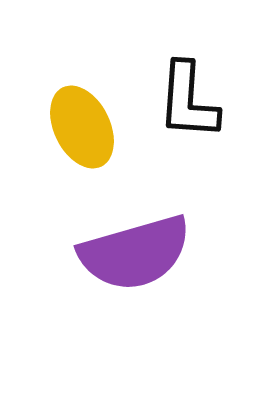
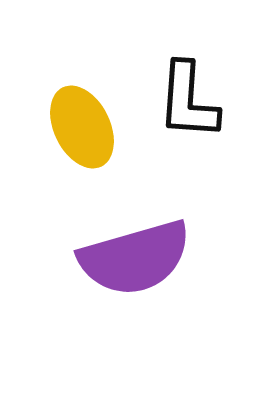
purple semicircle: moved 5 px down
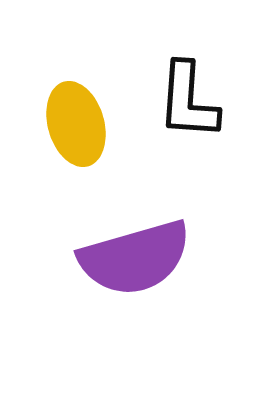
yellow ellipse: moved 6 px left, 3 px up; rotated 10 degrees clockwise
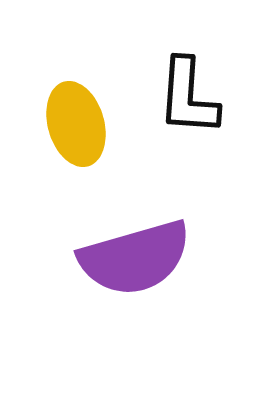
black L-shape: moved 4 px up
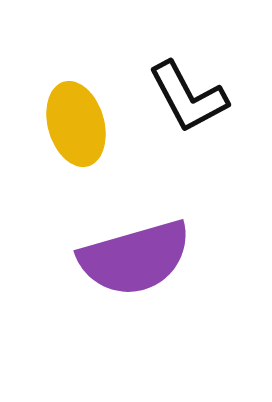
black L-shape: rotated 32 degrees counterclockwise
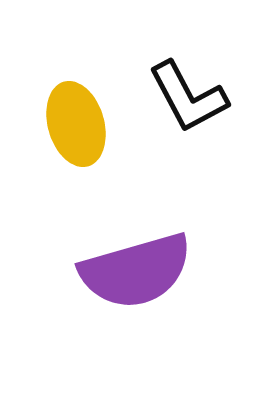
purple semicircle: moved 1 px right, 13 px down
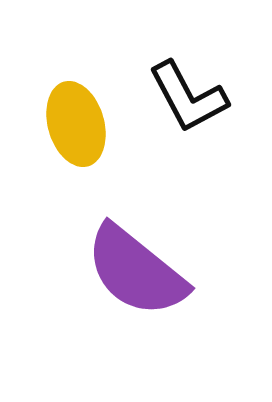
purple semicircle: rotated 55 degrees clockwise
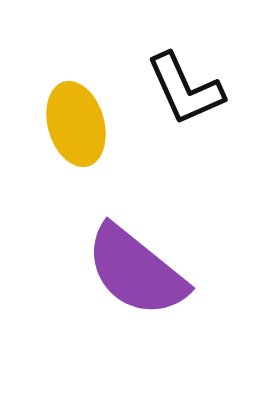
black L-shape: moved 3 px left, 8 px up; rotated 4 degrees clockwise
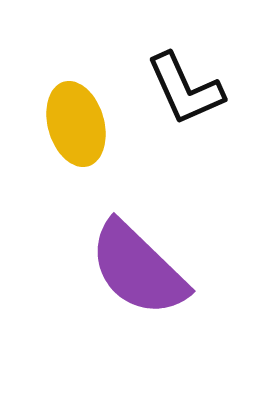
purple semicircle: moved 2 px right, 2 px up; rotated 5 degrees clockwise
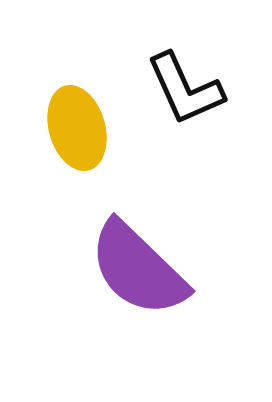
yellow ellipse: moved 1 px right, 4 px down
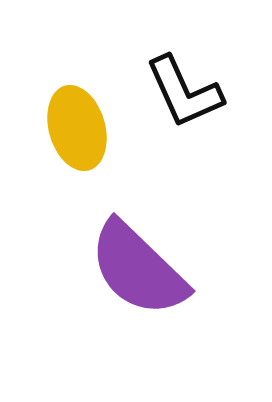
black L-shape: moved 1 px left, 3 px down
